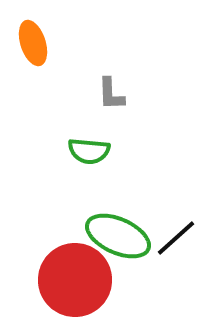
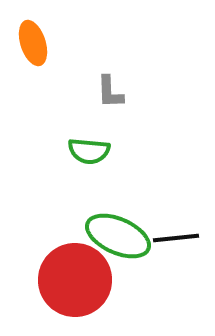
gray L-shape: moved 1 px left, 2 px up
black line: rotated 36 degrees clockwise
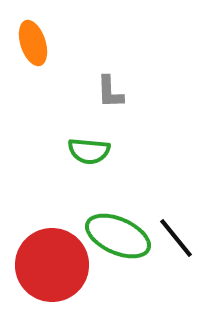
black line: rotated 57 degrees clockwise
red circle: moved 23 px left, 15 px up
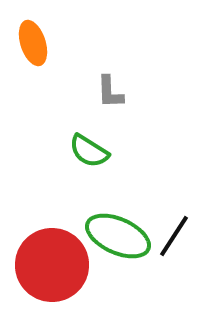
green semicircle: rotated 27 degrees clockwise
black line: moved 2 px left, 2 px up; rotated 72 degrees clockwise
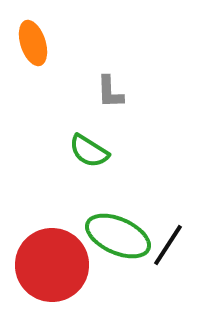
black line: moved 6 px left, 9 px down
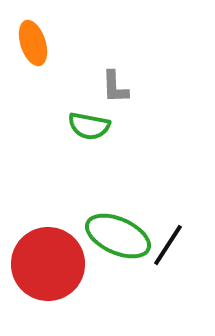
gray L-shape: moved 5 px right, 5 px up
green semicircle: moved 25 px up; rotated 21 degrees counterclockwise
red circle: moved 4 px left, 1 px up
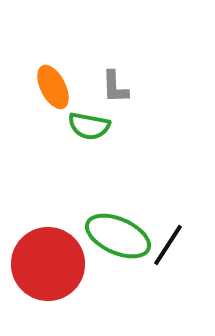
orange ellipse: moved 20 px right, 44 px down; rotated 9 degrees counterclockwise
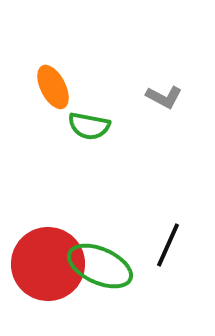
gray L-shape: moved 49 px right, 10 px down; rotated 60 degrees counterclockwise
green ellipse: moved 18 px left, 30 px down
black line: rotated 9 degrees counterclockwise
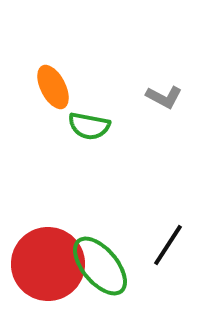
black line: rotated 9 degrees clockwise
green ellipse: rotated 26 degrees clockwise
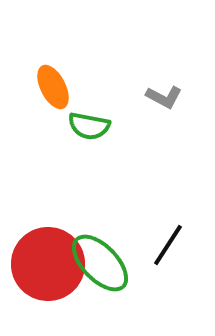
green ellipse: moved 3 px up; rotated 4 degrees counterclockwise
